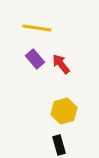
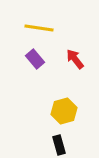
yellow line: moved 2 px right
red arrow: moved 14 px right, 5 px up
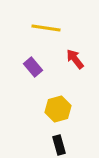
yellow line: moved 7 px right
purple rectangle: moved 2 px left, 8 px down
yellow hexagon: moved 6 px left, 2 px up
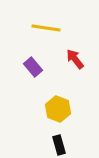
yellow hexagon: rotated 25 degrees counterclockwise
